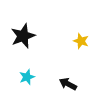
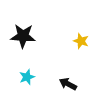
black star: rotated 25 degrees clockwise
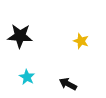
black star: moved 3 px left
cyan star: rotated 21 degrees counterclockwise
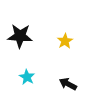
yellow star: moved 16 px left; rotated 21 degrees clockwise
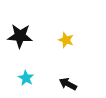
yellow star: moved 1 px right, 1 px up; rotated 21 degrees counterclockwise
cyan star: moved 1 px left, 1 px down
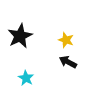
black star: rotated 30 degrees counterclockwise
black arrow: moved 22 px up
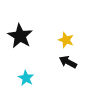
black star: rotated 15 degrees counterclockwise
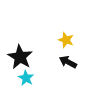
black star: moved 21 px down
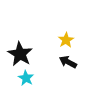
yellow star: rotated 21 degrees clockwise
black star: moved 3 px up
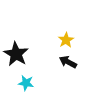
black star: moved 4 px left
cyan star: moved 5 px down; rotated 21 degrees counterclockwise
